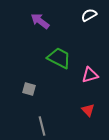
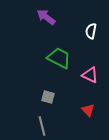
white semicircle: moved 2 px right, 16 px down; rotated 49 degrees counterclockwise
purple arrow: moved 6 px right, 4 px up
pink triangle: rotated 42 degrees clockwise
gray square: moved 19 px right, 8 px down
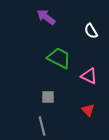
white semicircle: rotated 42 degrees counterclockwise
pink triangle: moved 1 px left, 1 px down
gray square: rotated 16 degrees counterclockwise
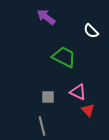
white semicircle: rotated 14 degrees counterclockwise
green trapezoid: moved 5 px right, 1 px up
pink triangle: moved 11 px left, 16 px down
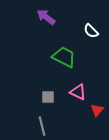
red triangle: moved 9 px right; rotated 24 degrees clockwise
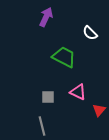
purple arrow: rotated 78 degrees clockwise
white semicircle: moved 1 px left, 2 px down
red triangle: moved 2 px right
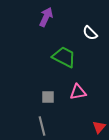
pink triangle: rotated 36 degrees counterclockwise
red triangle: moved 17 px down
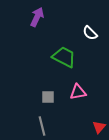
purple arrow: moved 9 px left
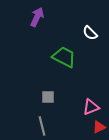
pink triangle: moved 13 px right, 15 px down; rotated 12 degrees counterclockwise
red triangle: rotated 24 degrees clockwise
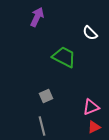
gray square: moved 2 px left, 1 px up; rotated 24 degrees counterclockwise
red triangle: moved 5 px left
